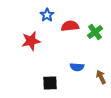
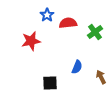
red semicircle: moved 2 px left, 3 px up
blue semicircle: rotated 72 degrees counterclockwise
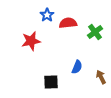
black square: moved 1 px right, 1 px up
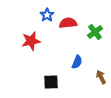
blue semicircle: moved 5 px up
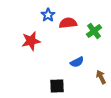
blue star: moved 1 px right
green cross: moved 1 px left, 1 px up
blue semicircle: rotated 40 degrees clockwise
black square: moved 6 px right, 4 px down
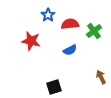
red semicircle: moved 2 px right, 1 px down
red star: rotated 24 degrees clockwise
blue semicircle: moved 7 px left, 12 px up
black square: moved 3 px left, 1 px down; rotated 14 degrees counterclockwise
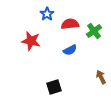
blue star: moved 1 px left, 1 px up
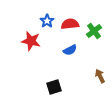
blue star: moved 7 px down
brown arrow: moved 1 px left, 1 px up
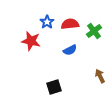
blue star: moved 1 px down
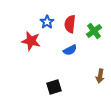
red semicircle: rotated 78 degrees counterclockwise
brown arrow: rotated 144 degrees counterclockwise
